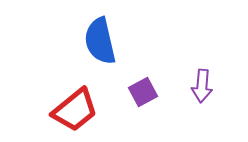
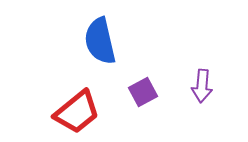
red trapezoid: moved 2 px right, 2 px down
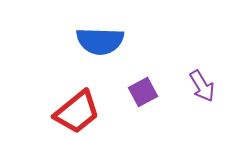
blue semicircle: rotated 75 degrees counterclockwise
purple arrow: rotated 36 degrees counterclockwise
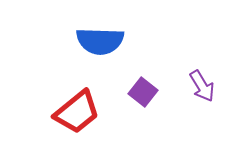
purple square: rotated 24 degrees counterclockwise
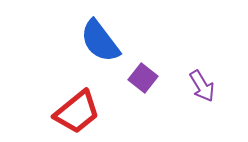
blue semicircle: rotated 51 degrees clockwise
purple square: moved 14 px up
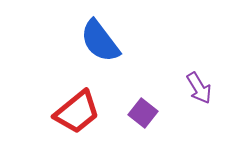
purple square: moved 35 px down
purple arrow: moved 3 px left, 2 px down
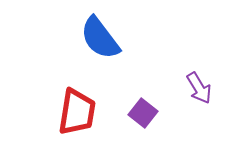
blue semicircle: moved 3 px up
red trapezoid: rotated 42 degrees counterclockwise
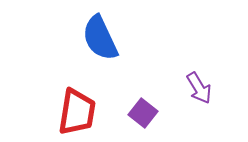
blue semicircle: rotated 12 degrees clockwise
